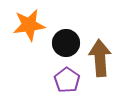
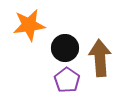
black circle: moved 1 px left, 5 px down
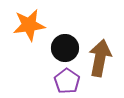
brown arrow: rotated 15 degrees clockwise
purple pentagon: moved 1 px down
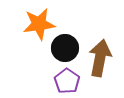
orange star: moved 10 px right, 1 px up
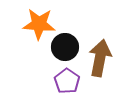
orange star: rotated 12 degrees clockwise
black circle: moved 1 px up
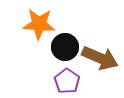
brown arrow: rotated 102 degrees clockwise
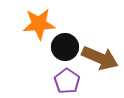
orange star: rotated 8 degrees counterclockwise
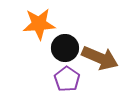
black circle: moved 1 px down
purple pentagon: moved 2 px up
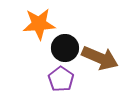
purple pentagon: moved 6 px left
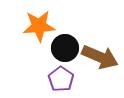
orange star: moved 2 px down
brown arrow: moved 1 px up
